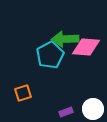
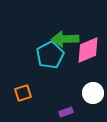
pink diamond: moved 2 px right, 3 px down; rotated 28 degrees counterclockwise
white circle: moved 16 px up
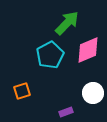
green arrow: moved 2 px right, 16 px up; rotated 136 degrees clockwise
orange square: moved 1 px left, 2 px up
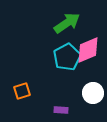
green arrow: rotated 12 degrees clockwise
cyan pentagon: moved 17 px right, 2 px down
purple rectangle: moved 5 px left, 2 px up; rotated 24 degrees clockwise
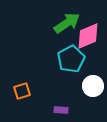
pink diamond: moved 14 px up
cyan pentagon: moved 4 px right, 2 px down
white circle: moved 7 px up
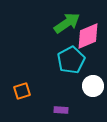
cyan pentagon: moved 1 px down
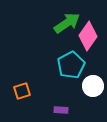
pink diamond: rotated 32 degrees counterclockwise
cyan pentagon: moved 5 px down
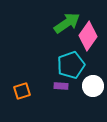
cyan pentagon: rotated 8 degrees clockwise
purple rectangle: moved 24 px up
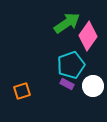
purple rectangle: moved 6 px right, 2 px up; rotated 24 degrees clockwise
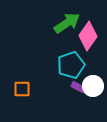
purple rectangle: moved 11 px right, 3 px down
orange square: moved 2 px up; rotated 18 degrees clockwise
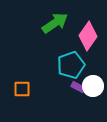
green arrow: moved 12 px left
